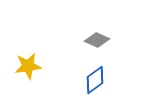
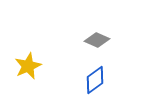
yellow star: rotated 16 degrees counterclockwise
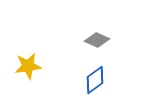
yellow star: rotated 16 degrees clockwise
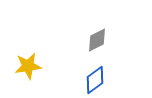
gray diamond: rotated 50 degrees counterclockwise
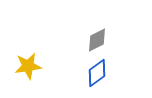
blue diamond: moved 2 px right, 7 px up
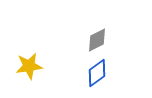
yellow star: moved 1 px right
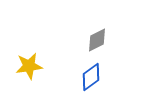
blue diamond: moved 6 px left, 4 px down
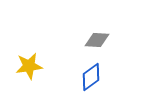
gray diamond: rotated 30 degrees clockwise
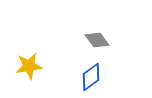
gray diamond: rotated 50 degrees clockwise
